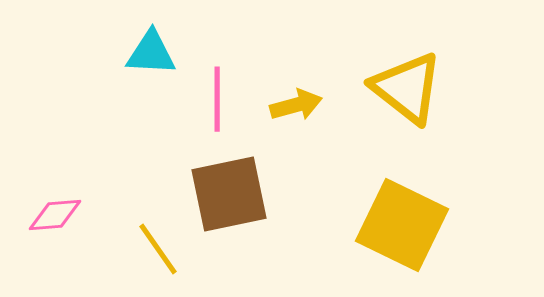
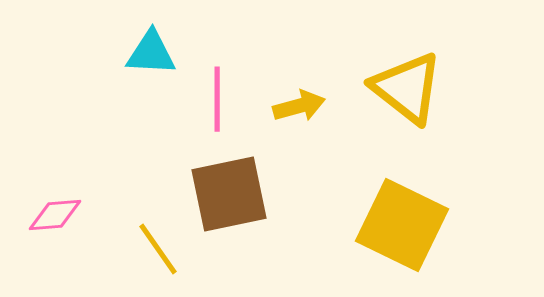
yellow arrow: moved 3 px right, 1 px down
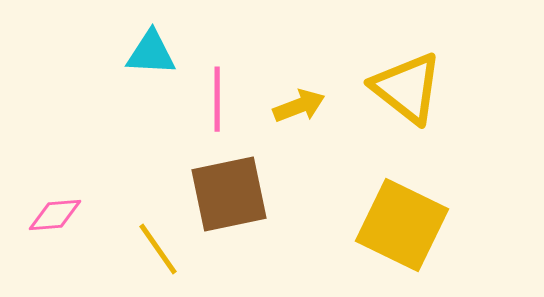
yellow arrow: rotated 6 degrees counterclockwise
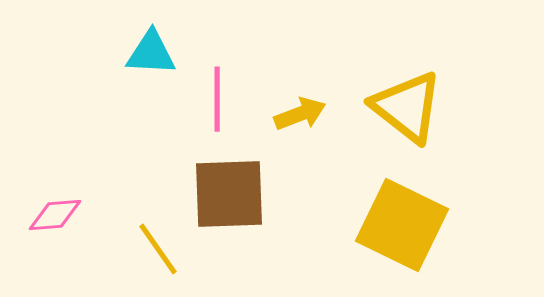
yellow triangle: moved 19 px down
yellow arrow: moved 1 px right, 8 px down
brown square: rotated 10 degrees clockwise
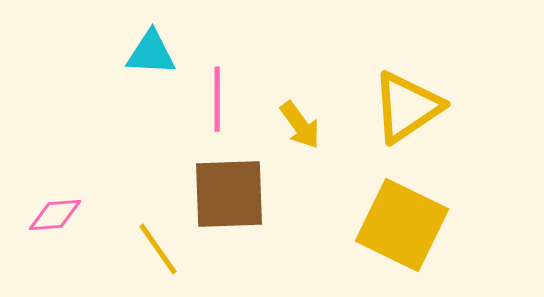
yellow triangle: rotated 48 degrees clockwise
yellow arrow: moved 11 px down; rotated 75 degrees clockwise
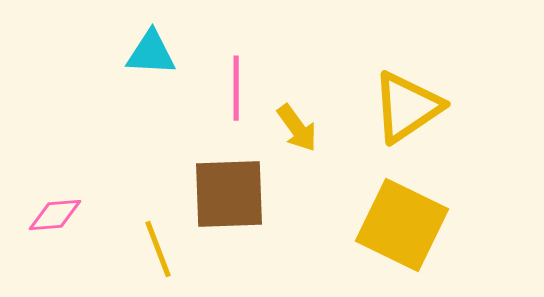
pink line: moved 19 px right, 11 px up
yellow arrow: moved 3 px left, 3 px down
yellow line: rotated 14 degrees clockwise
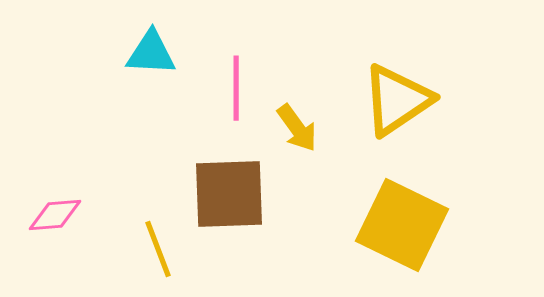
yellow triangle: moved 10 px left, 7 px up
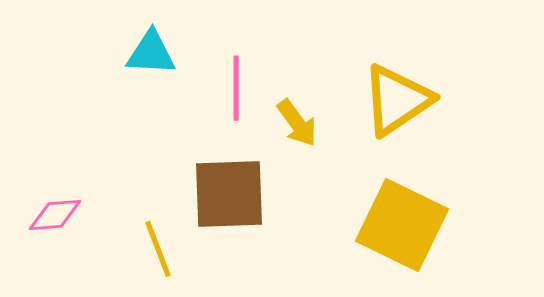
yellow arrow: moved 5 px up
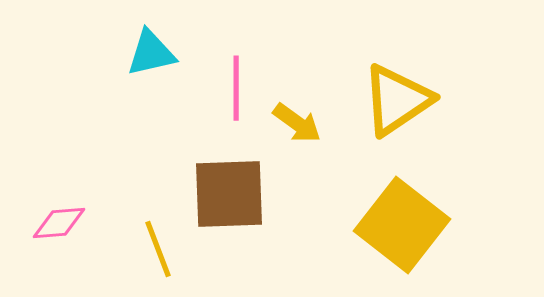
cyan triangle: rotated 16 degrees counterclockwise
yellow arrow: rotated 18 degrees counterclockwise
pink diamond: moved 4 px right, 8 px down
yellow square: rotated 12 degrees clockwise
